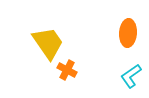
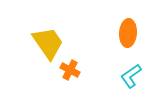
orange cross: moved 3 px right
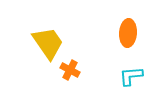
cyan L-shape: rotated 30 degrees clockwise
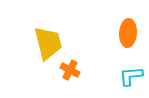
yellow trapezoid: rotated 21 degrees clockwise
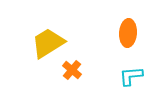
yellow trapezoid: rotated 108 degrees counterclockwise
orange cross: moved 2 px right; rotated 12 degrees clockwise
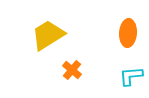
yellow trapezoid: moved 8 px up
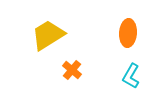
cyan L-shape: rotated 55 degrees counterclockwise
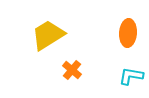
cyan L-shape: rotated 70 degrees clockwise
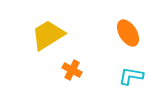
orange ellipse: rotated 36 degrees counterclockwise
orange cross: rotated 12 degrees counterclockwise
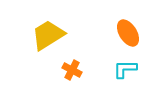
cyan L-shape: moved 6 px left, 7 px up; rotated 10 degrees counterclockwise
